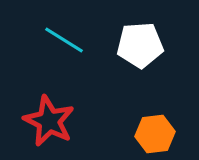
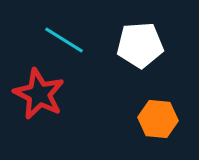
red star: moved 10 px left, 27 px up
orange hexagon: moved 3 px right, 15 px up; rotated 12 degrees clockwise
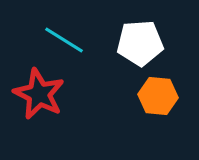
white pentagon: moved 2 px up
orange hexagon: moved 23 px up
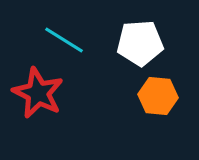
red star: moved 1 px left, 1 px up
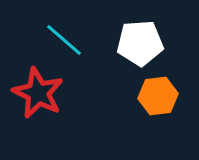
cyan line: rotated 9 degrees clockwise
orange hexagon: rotated 12 degrees counterclockwise
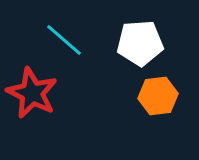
red star: moved 6 px left
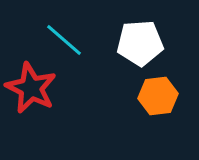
red star: moved 1 px left, 5 px up
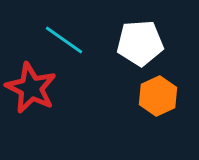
cyan line: rotated 6 degrees counterclockwise
orange hexagon: rotated 18 degrees counterclockwise
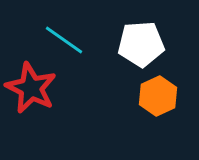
white pentagon: moved 1 px right, 1 px down
